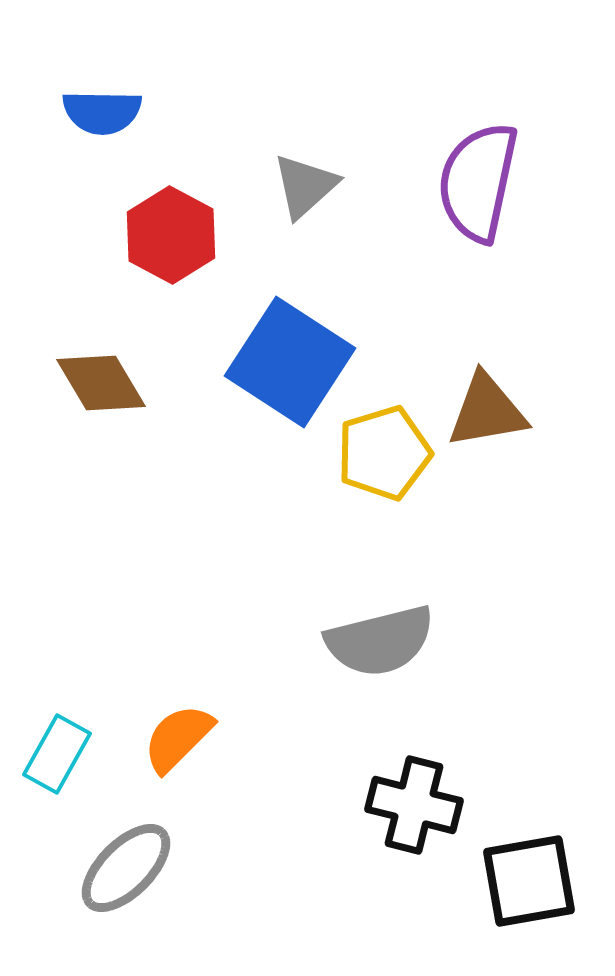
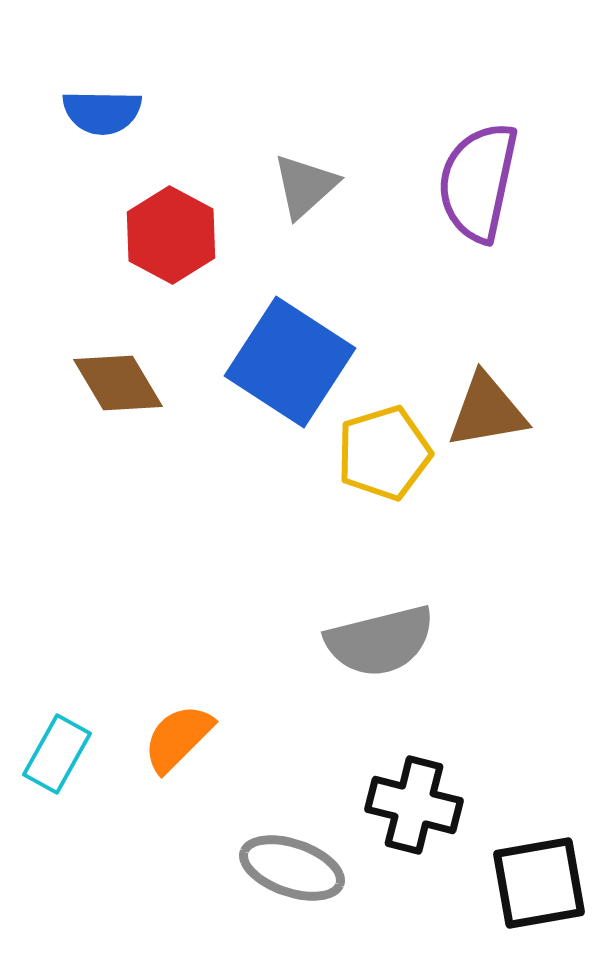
brown diamond: moved 17 px right
gray ellipse: moved 166 px right; rotated 64 degrees clockwise
black square: moved 10 px right, 2 px down
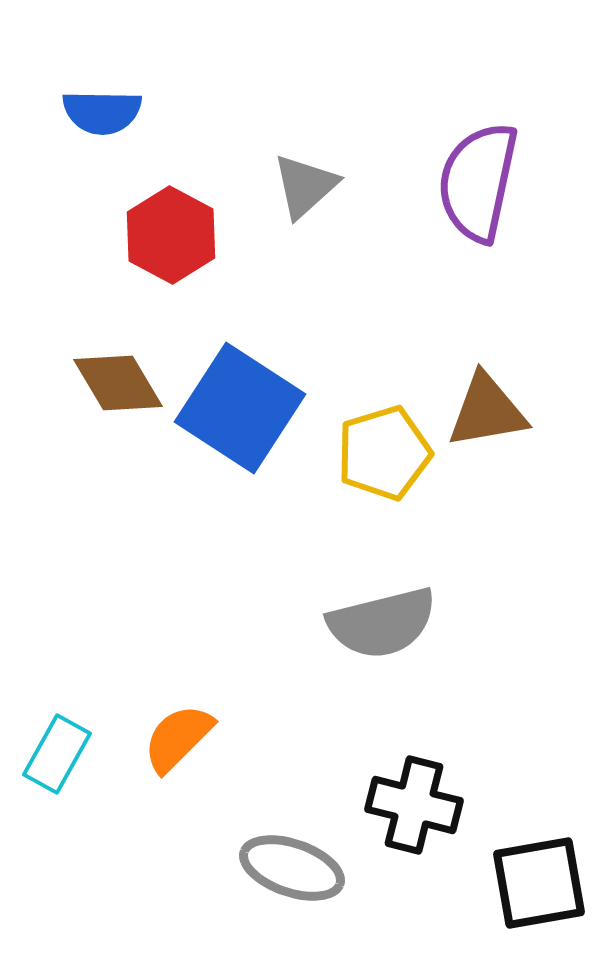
blue square: moved 50 px left, 46 px down
gray semicircle: moved 2 px right, 18 px up
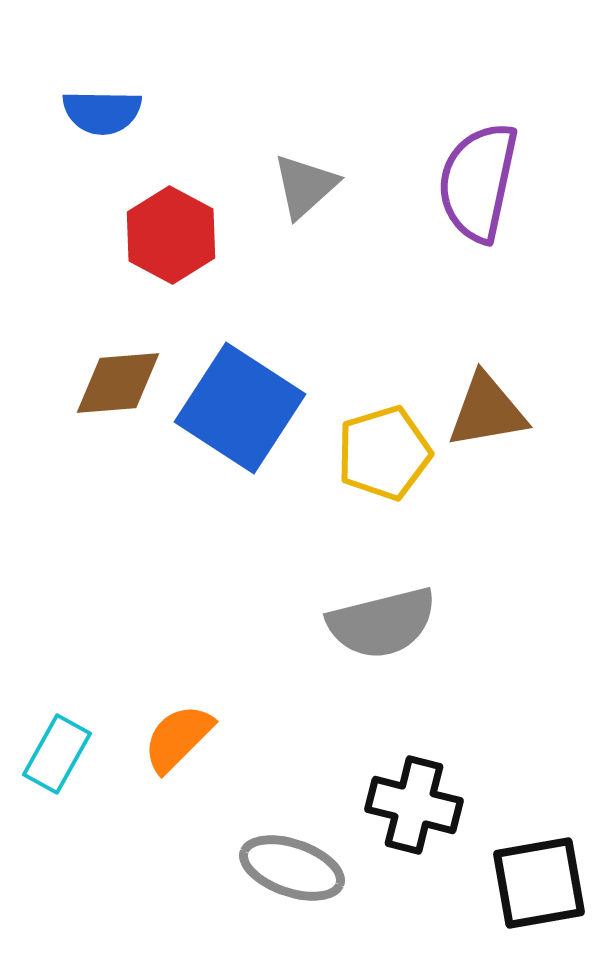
brown diamond: rotated 64 degrees counterclockwise
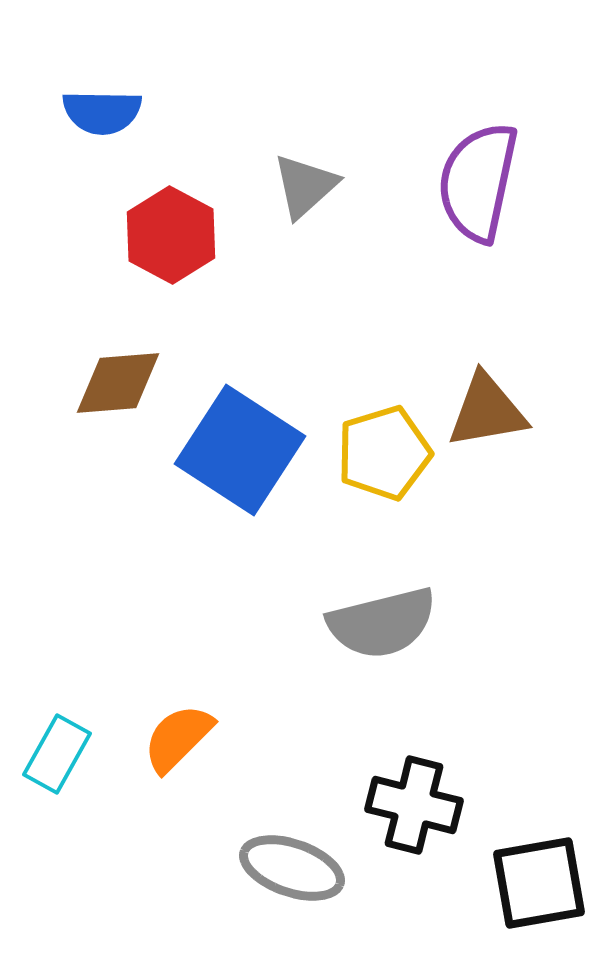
blue square: moved 42 px down
